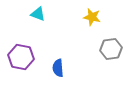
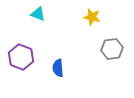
gray hexagon: moved 1 px right
purple hexagon: rotated 10 degrees clockwise
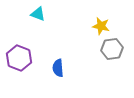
yellow star: moved 9 px right, 9 px down
purple hexagon: moved 2 px left, 1 px down
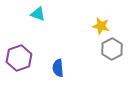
gray hexagon: rotated 20 degrees counterclockwise
purple hexagon: rotated 20 degrees clockwise
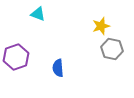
yellow star: rotated 30 degrees counterclockwise
gray hexagon: rotated 20 degrees counterclockwise
purple hexagon: moved 3 px left, 1 px up
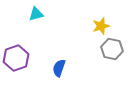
cyan triangle: moved 2 px left; rotated 35 degrees counterclockwise
purple hexagon: moved 1 px down
blue semicircle: moved 1 px right; rotated 24 degrees clockwise
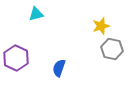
purple hexagon: rotated 15 degrees counterclockwise
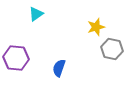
cyan triangle: rotated 21 degrees counterclockwise
yellow star: moved 5 px left, 1 px down
purple hexagon: rotated 20 degrees counterclockwise
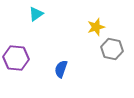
blue semicircle: moved 2 px right, 1 px down
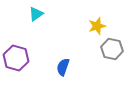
yellow star: moved 1 px right, 1 px up
purple hexagon: rotated 10 degrees clockwise
blue semicircle: moved 2 px right, 2 px up
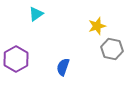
purple hexagon: moved 1 px down; rotated 15 degrees clockwise
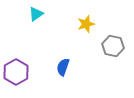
yellow star: moved 11 px left, 2 px up
gray hexagon: moved 1 px right, 3 px up
purple hexagon: moved 13 px down
